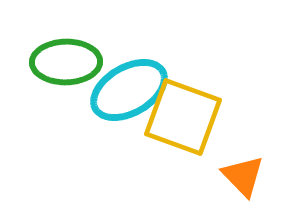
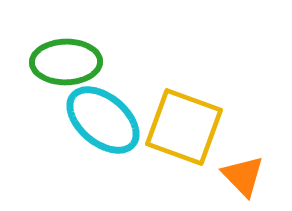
cyan ellipse: moved 26 px left, 30 px down; rotated 70 degrees clockwise
yellow square: moved 1 px right, 10 px down
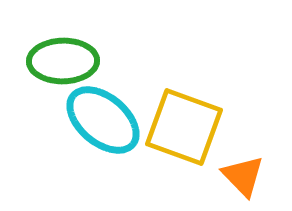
green ellipse: moved 3 px left, 1 px up
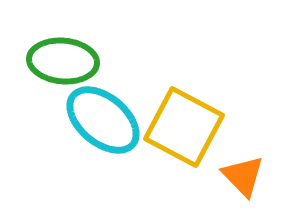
green ellipse: rotated 6 degrees clockwise
yellow square: rotated 8 degrees clockwise
